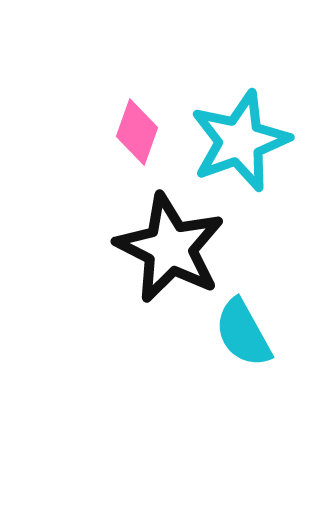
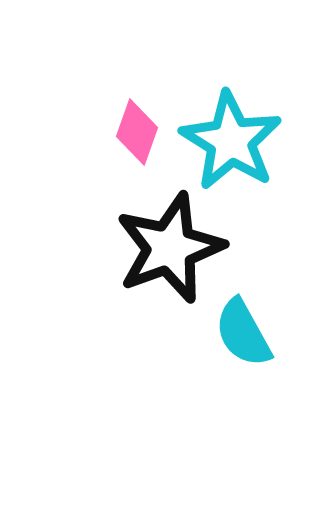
cyan star: moved 9 px left; rotated 20 degrees counterclockwise
black star: rotated 25 degrees clockwise
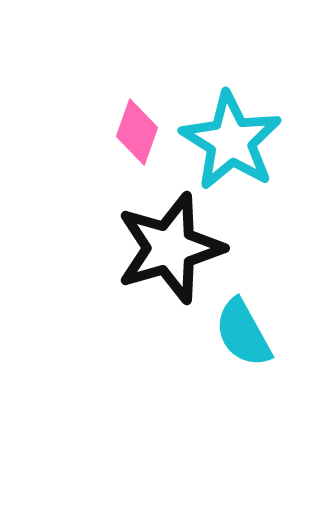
black star: rotated 4 degrees clockwise
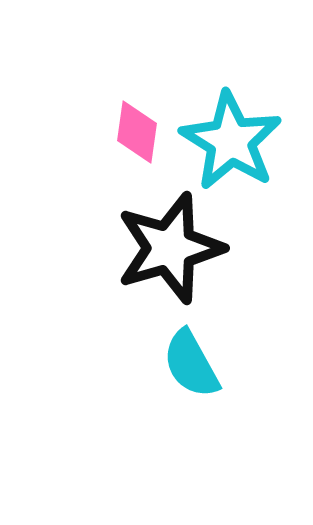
pink diamond: rotated 12 degrees counterclockwise
cyan semicircle: moved 52 px left, 31 px down
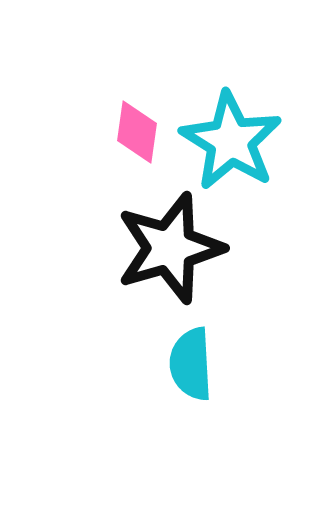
cyan semicircle: rotated 26 degrees clockwise
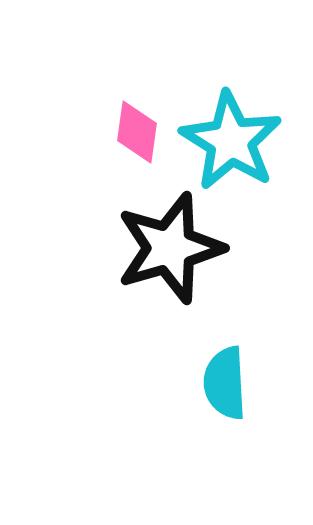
cyan semicircle: moved 34 px right, 19 px down
